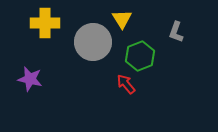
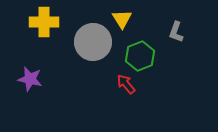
yellow cross: moved 1 px left, 1 px up
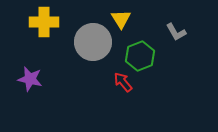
yellow triangle: moved 1 px left
gray L-shape: rotated 50 degrees counterclockwise
red arrow: moved 3 px left, 2 px up
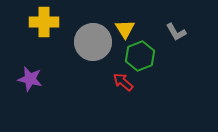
yellow triangle: moved 4 px right, 10 px down
red arrow: rotated 10 degrees counterclockwise
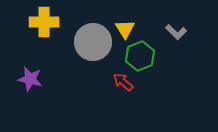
gray L-shape: rotated 15 degrees counterclockwise
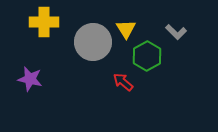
yellow triangle: moved 1 px right
green hexagon: moved 7 px right; rotated 8 degrees counterclockwise
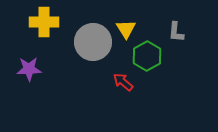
gray L-shape: rotated 50 degrees clockwise
purple star: moved 1 px left, 10 px up; rotated 15 degrees counterclockwise
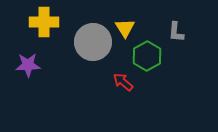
yellow triangle: moved 1 px left, 1 px up
purple star: moved 1 px left, 4 px up
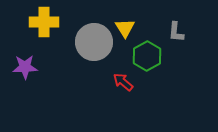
gray circle: moved 1 px right
purple star: moved 3 px left, 2 px down
